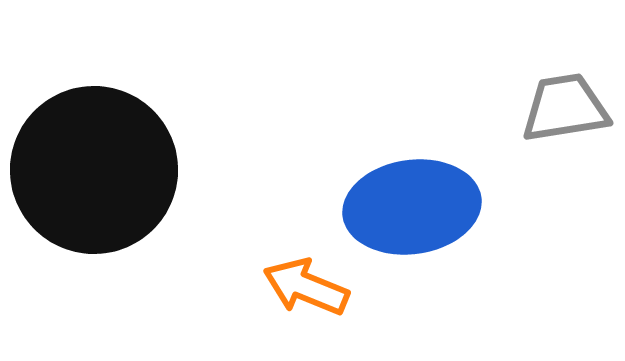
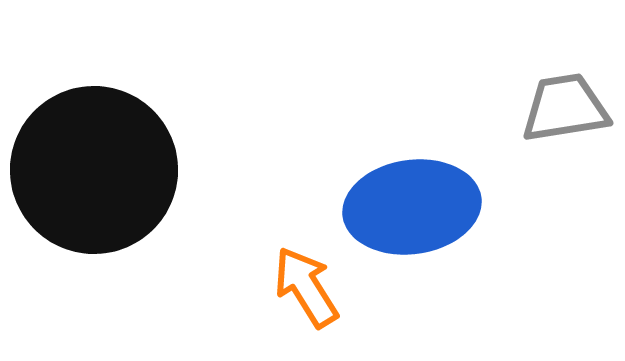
orange arrow: rotated 36 degrees clockwise
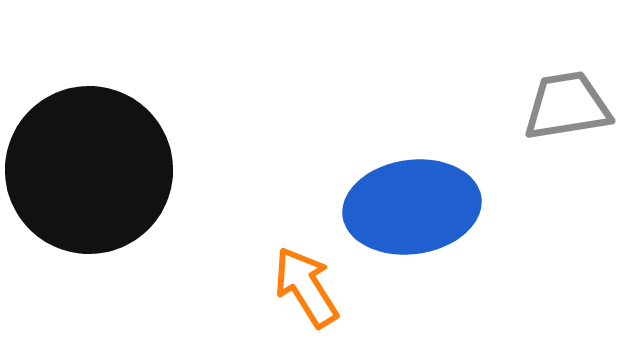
gray trapezoid: moved 2 px right, 2 px up
black circle: moved 5 px left
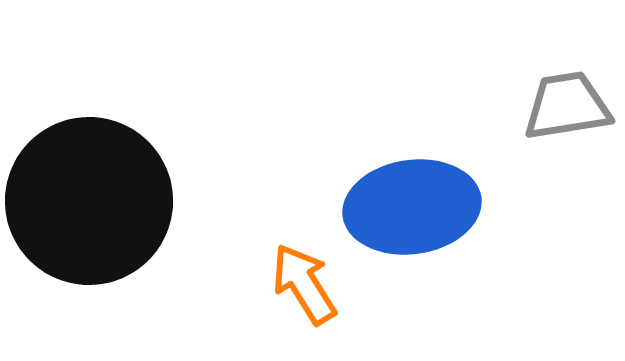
black circle: moved 31 px down
orange arrow: moved 2 px left, 3 px up
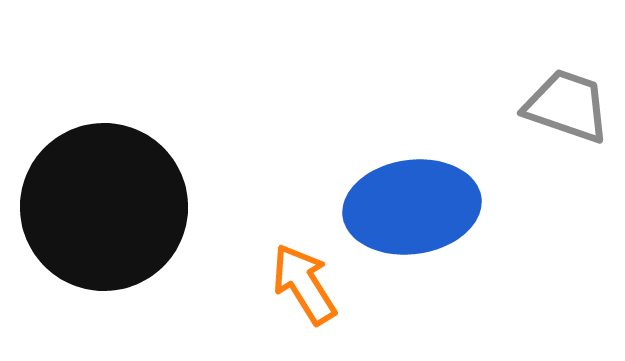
gray trapezoid: rotated 28 degrees clockwise
black circle: moved 15 px right, 6 px down
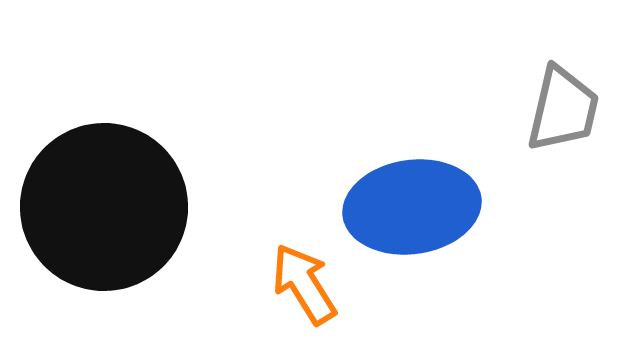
gray trapezoid: moved 4 px left, 3 px down; rotated 84 degrees clockwise
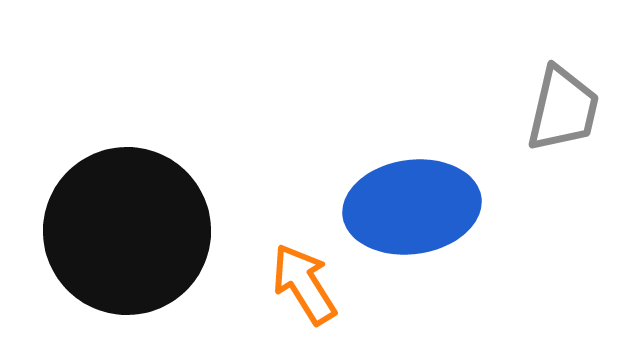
black circle: moved 23 px right, 24 px down
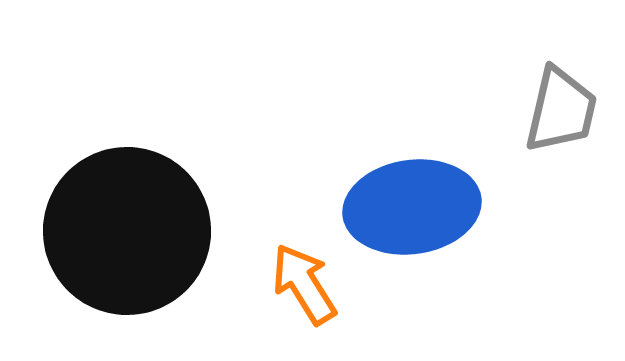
gray trapezoid: moved 2 px left, 1 px down
